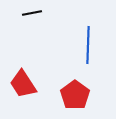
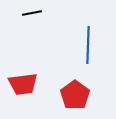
red trapezoid: rotated 64 degrees counterclockwise
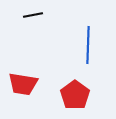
black line: moved 1 px right, 2 px down
red trapezoid: rotated 16 degrees clockwise
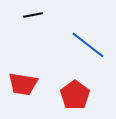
blue line: rotated 54 degrees counterclockwise
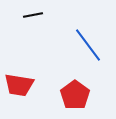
blue line: rotated 15 degrees clockwise
red trapezoid: moved 4 px left, 1 px down
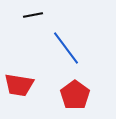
blue line: moved 22 px left, 3 px down
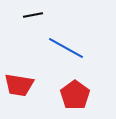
blue line: rotated 24 degrees counterclockwise
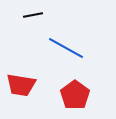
red trapezoid: moved 2 px right
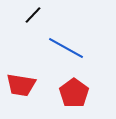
black line: rotated 36 degrees counterclockwise
red pentagon: moved 1 px left, 2 px up
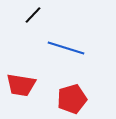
blue line: rotated 12 degrees counterclockwise
red pentagon: moved 2 px left, 6 px down; rotated 20 degrees clockwise
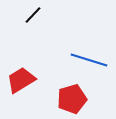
blue line: moved 23 px right, 12 px down
red trapezoid: moved 5 px up; rotated 140 degrees clockwise
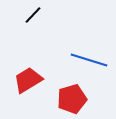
red trapezoid: moved 7 px right
